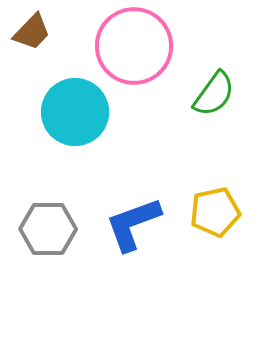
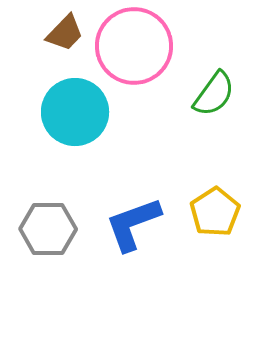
brown trapezoid: moved 33 px right, 1 px down
yellow pentagon: rotated 21 degrees counterclockwise
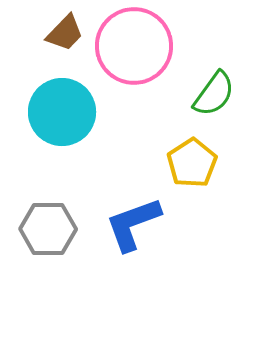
cyan circle: moved 13 px left
yellow pentagon: moved 23 px left, 49 px up
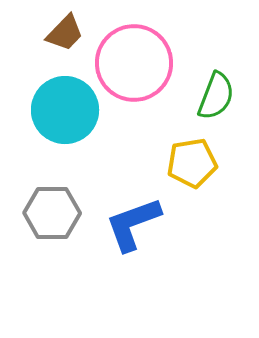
pink circle: moved 17 px down
green semicircle: moved 2 px right, 2 px down; rotated 15 degrees counterclockwise
cyan circle: moved 3 px right, 2 px up
yellow pentagon: rotated 24 degrees clockwise
gray hexagon: moved 4 px right, 16 px up
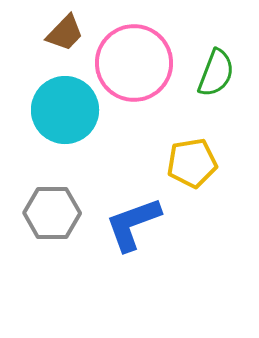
green semicircle: moved 23 px up
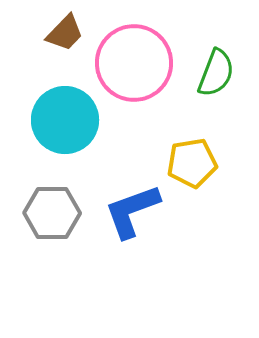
cyan circle: moved 10 px down
blue L-shape: moved 1 px left, 13 px up
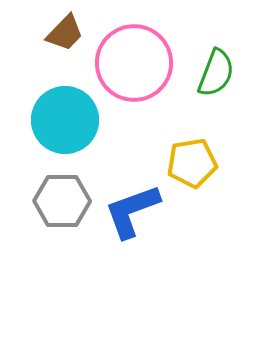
gray hexagon: moved 10 px right, 12 px up
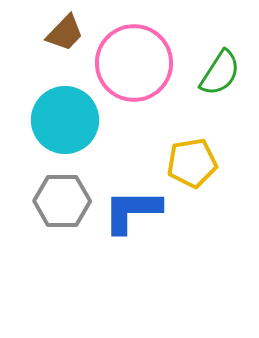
green semicircle: moved 4 px right; rotated 12 degrees clockwise
blue L-shape: rotated 20 degrees clockwise
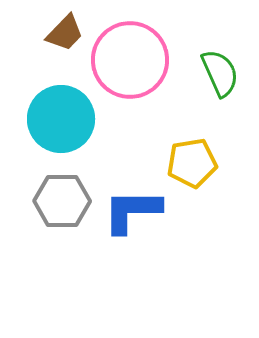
pink circle: moved 4 px left, 3 px up
green semicircle: rotated 57 degrees counterclockwise
cyan circle: moved 4 px left, 1 px up
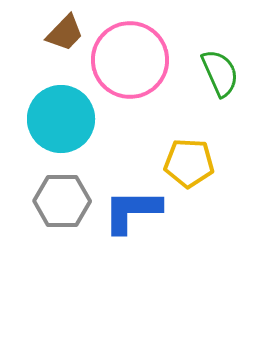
yellow pentagon: moved 3 px left; rotated 12 degrees clockwise
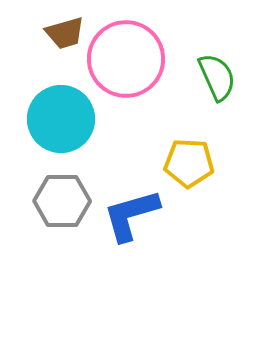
brown trapezoid: rotated 30 degrees clockwise
pink circle: moved 4 px left, 1 px up
green semicircle: moved 3 px left, 4 px down
blue L-shape: moved 1 px left, 4 px down; rotated 16 degrees counterclockwise
